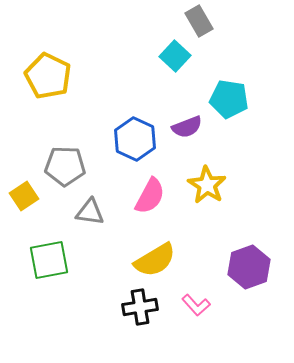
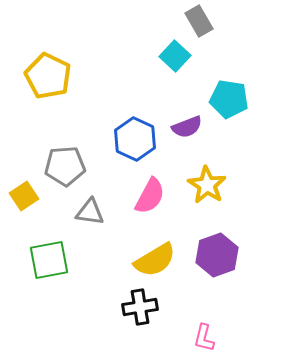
gray pentagon: rotated 6 degrees counterclockwise
purple hexagon: moved 32 px left, 12 px up
pink L-shape: moved 8 px right, 33 px down; rotated 56 degrees clockwise
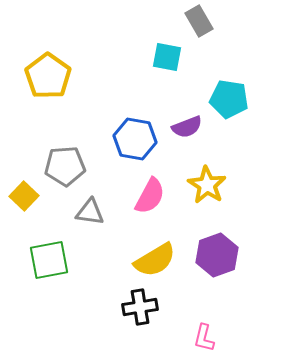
cyan square: moved 8 px left, 1 px down; rotated 32 degrees counterclockwise
yellow pentagon: rotated 9 degrees clockwise
blue hexagon: rotated 15 degrees counterclockwise
yellow square: rotated 12 degrees counterclockwise
